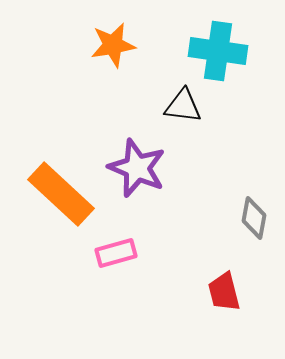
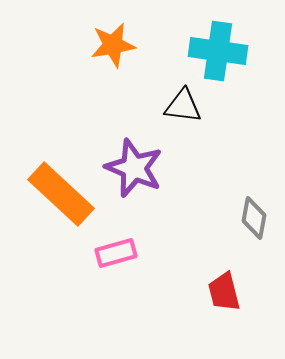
purple star: moved 3 px left
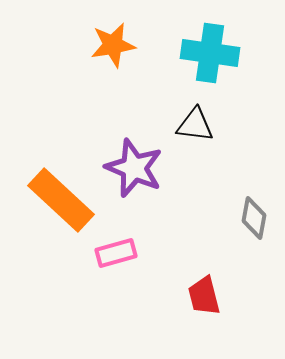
cyan cross: moved 8 px left, 2 px down
black triangle: moved 12 px right, 19 px down
orange rectangle: moved 6 px down
red trapezoid: moved 20 px left, 4 px down
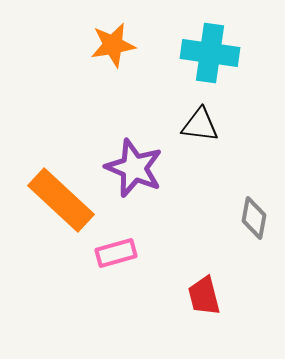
black triangle: moved 5 px right
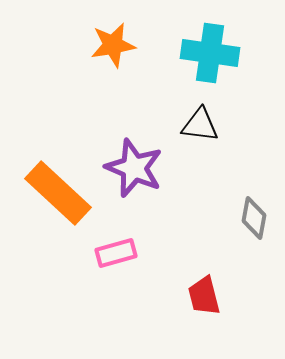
orange rectangle: moved 3 px left, 7 px up
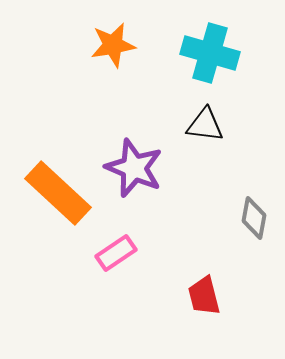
cyan cross: rotated 8 degrees clockwise
black triangle: moved 5 px right
pink rectangle: rotated 18 degrees counterclockwise
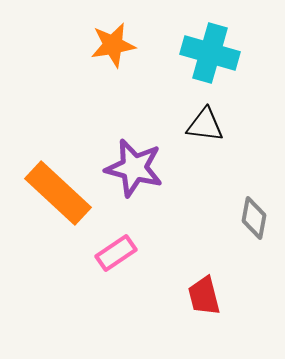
purple star: rotated 8 degrees counterclockwise
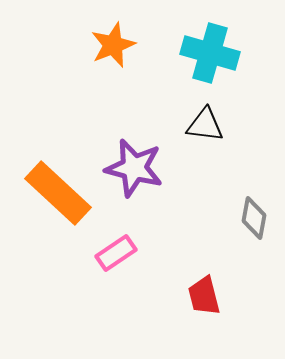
orange star: rotated 12 degrees counterclockwise
